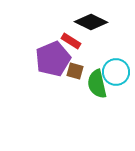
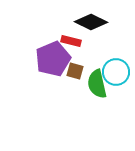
red rectangle: rotated 18 degrees counterclockwise
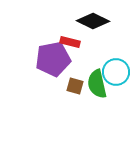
black diamond: moved 2 px right, 1 px up
red rectangle: moved 1 px left, 1 px down
purple pentagon: rotated 12 degrees clockwise
brown square: moved 15 px down
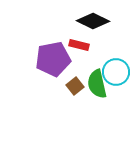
red rectangle: moved 9 px right, 3 px down
brown square: rotated 36 degrees clockwise
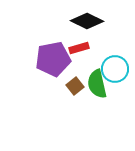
black diamond: moved 6 px left
red rectangle: moved 3 px down; rotated 30 degrees counterclockwise
cyan circle: moved 1 px left, 3 px up
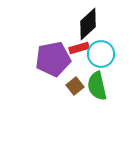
black diamond: moved 1 px right, 3 px down; rotated 68 degrees counterclockwise
cyan circle: moved 14 px left, 15 px up
green semicircle: moved 2 px down
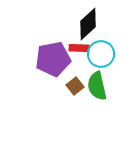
red rectangle: rotated 18 degrees clockwise
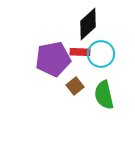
red rectangle: moved 1 px right, 4 px down
green semicircle: moved 7 px right, 9 px down
